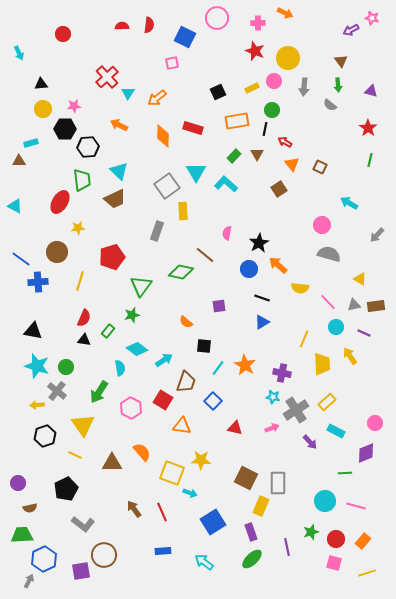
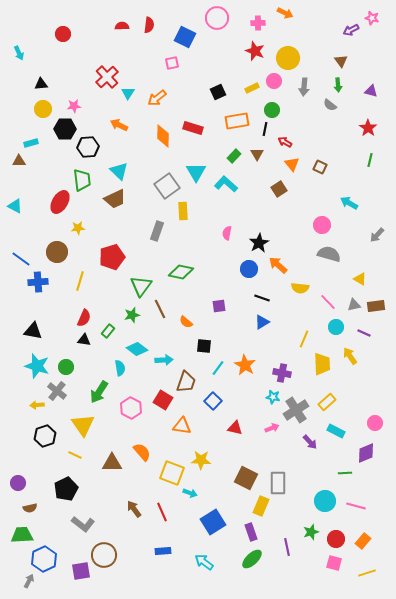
brown line at (205, 255): moved 45 px left, 54 px down; rotated 24 degrees clockwise
cyan arrow at (164, 360): rotated 30 degrees clockwise
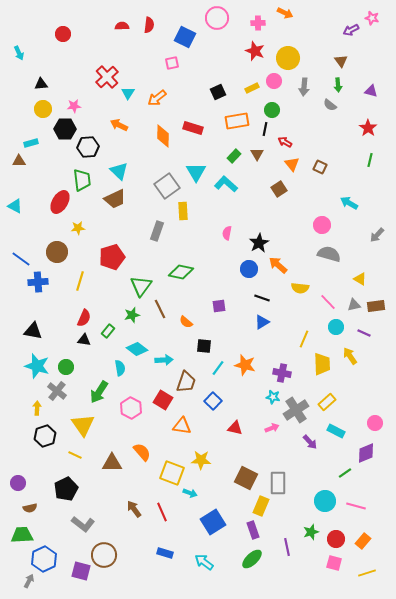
orange star at (245, 365): rotated 15 degrees counterclockwise
yellow arrow at (37, 405): moved 3 px down; rotated 96 degrees clockwise
green line at (345, 473): rotated 32 degrees counterclockwise
purple rectangle at (251, 532): moved 2 px right, 2 px up
blue rectangle at (163, 551): moved 2 px right, 2 px down; rotated 21 degrees clockwise
purple square at (81, 571): rotated 24 degrees clockwise
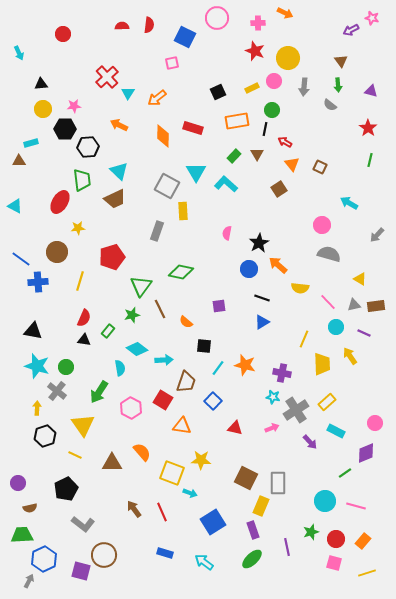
gray square at (167, 186): rotated 25 degrees counterclockwise
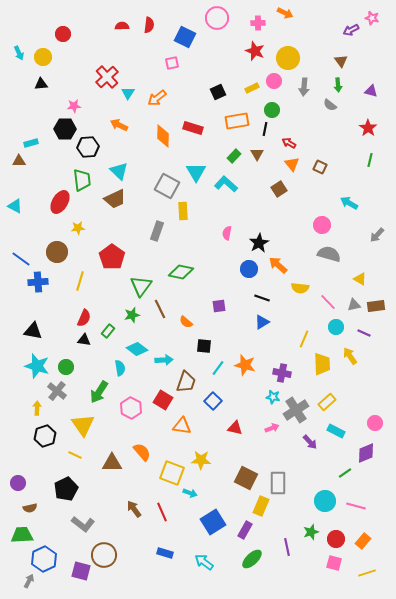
yellow circle at (43, 109): moved 52 px up
red arrow at (285, 142): moved 4 px right, 1 px down
red pentagon at (112, 257): rotated 20 degrees counterclockwise
purple rectangle at (253, 530): moved 8 px left; rotated 48 degrees clockwise
